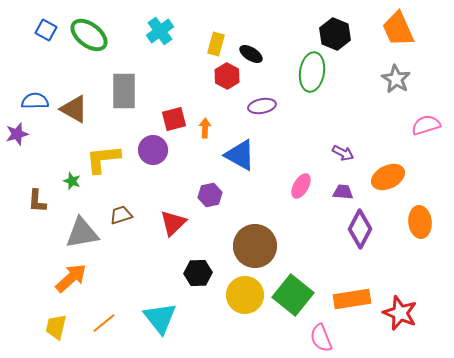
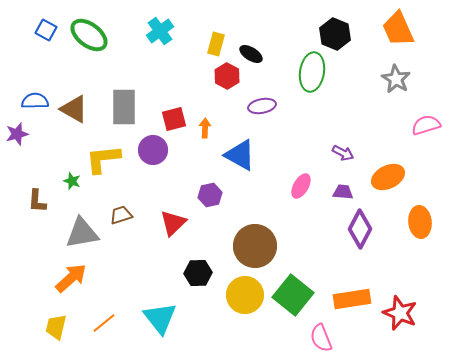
gray rectangle at (124, 91): moved 16 px down
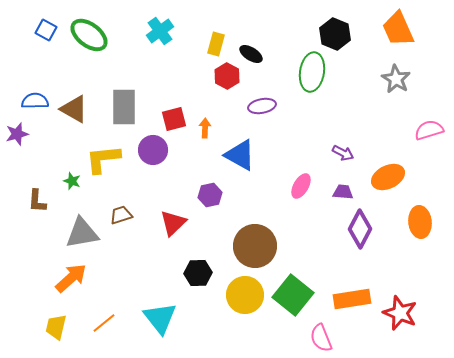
pink semicircle at (426, 125): moved 3 px right, 5 px down
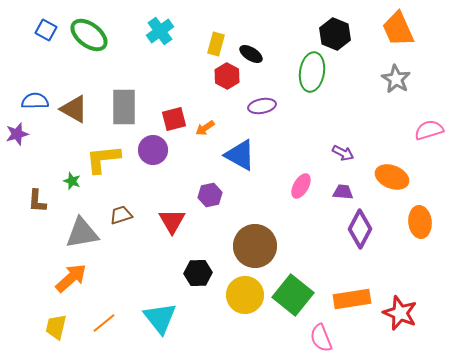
orange arrow at (205, 128): rotated 126 degrees counterclockwise
orange ellipse at (388, 177): moved 4 px right; rotated 48 degrees clockwise
red triangle at (173, 223): moved 1 px left, 2 px up; rotated 16 degrees counterclockwise
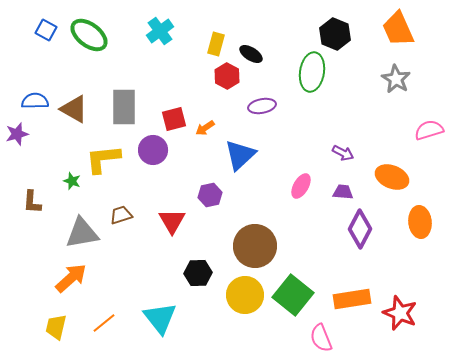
blue triangle at (240, 155): rotated 48 degrees clockwise
brown L-shape at (37, 201): moved 5 px left, 1 px down
